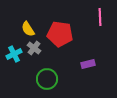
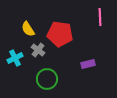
gray cross: moved 4 px right, 2 px down
cyan cross: moved 1 px right, 4 px down
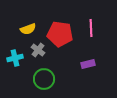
pink line: moved 9 px left, 11 px down
yellow semicircle: rotated 77 degrees counterclockwise
cyan cross: rotated 14 degrees clockwise
green circle: moved 3 px left
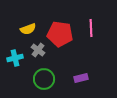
purple rectangle: moved 7 px left, 14 px down
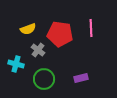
cyan cross: moved 1 px right, 6 px down; rotated 28 degrees clockwise
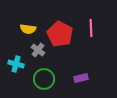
yellow semicircle: rotated 28 degrees clockwise
red pentagon: rotated 20 degrees clockwise
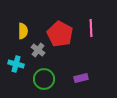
yellow semicircle: moved 5 px left, 2 px down; rotated 98 degrees counterclockwise
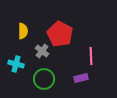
pink line: moved 28 px down
gray cross: moved 4 px right, 1 px down
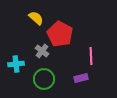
yellow semicircle: moved 13 px right, 13 px up; rotated 49 degrees counterclockwise
cyan cross: rotated 21 degrees counterclockwise
